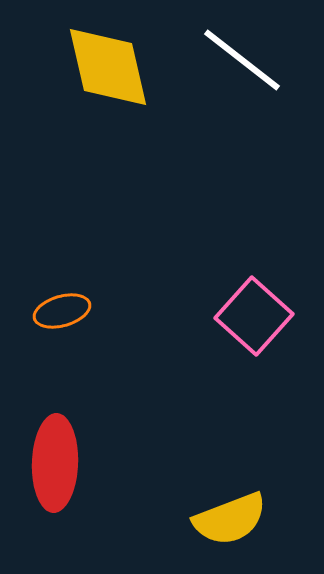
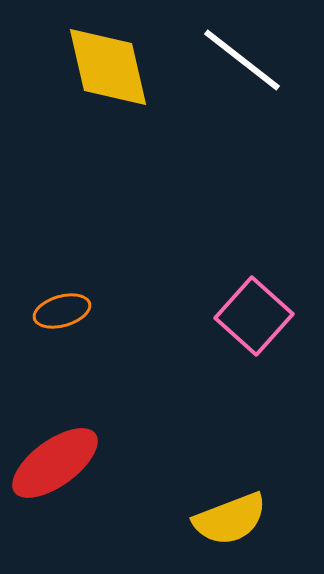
red ellipse: rotated 52 degrees clockwise
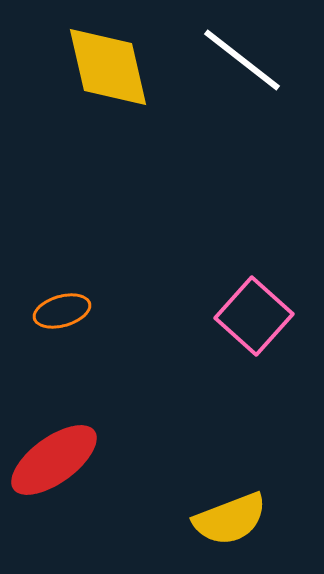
red ellipse: moved 1 px left, 3 px up
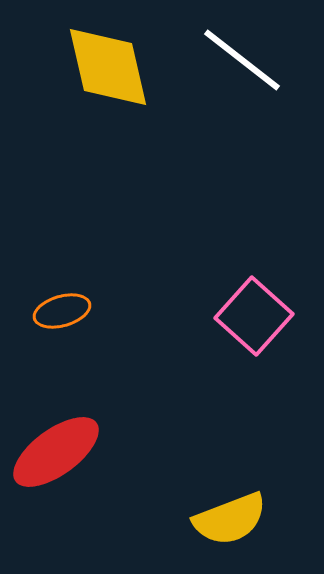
red ellipse: moved 2 px right, 8 px up
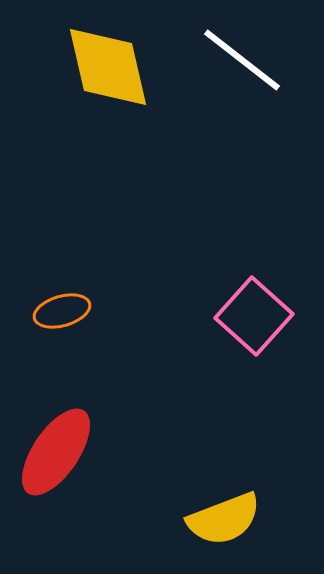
red ellipse: rotated 20 degrees counterclockwise
yellow semicircle: moved 6 px left
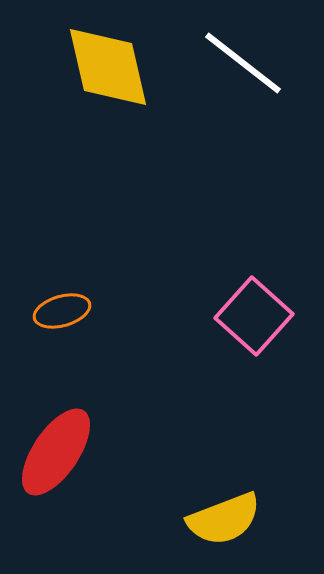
white line: moved 1 px right, 3 px down
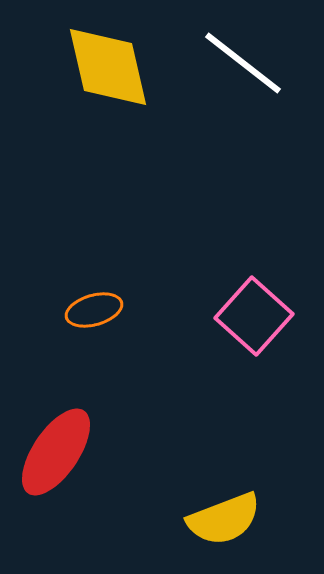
orange ellipse: moved 32 px right, 1 px up
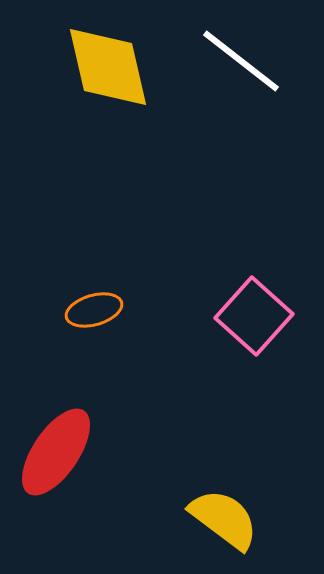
white line: moved 2 px left, 2 px up
yellow semicircle: rotated 122 degrees counterclockwise
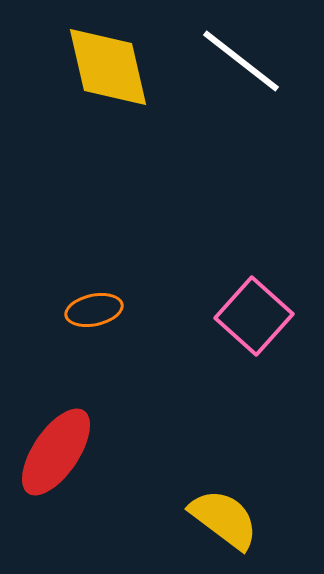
orange ellipse: rotated 4 degrees clockwise
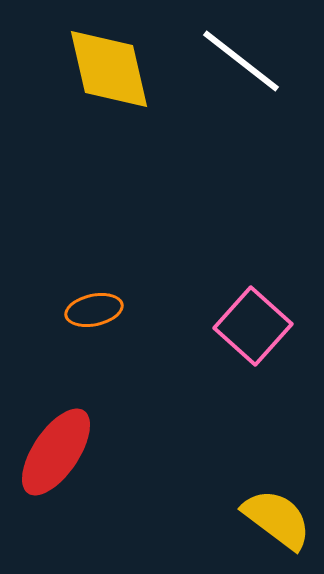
yellow diamond: moved 1 px right, 2 px down
pink square: moved 1 px left, 10 px down
yellow semicircle: moved 53 px right
